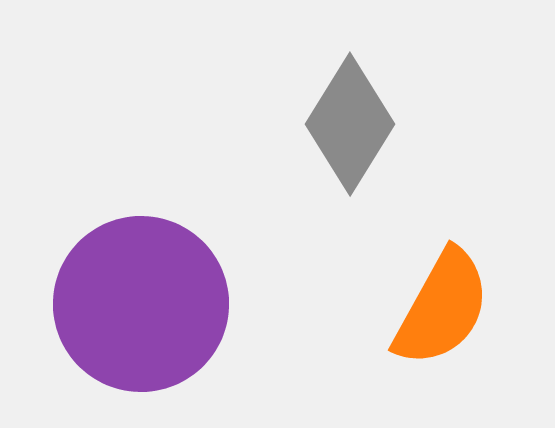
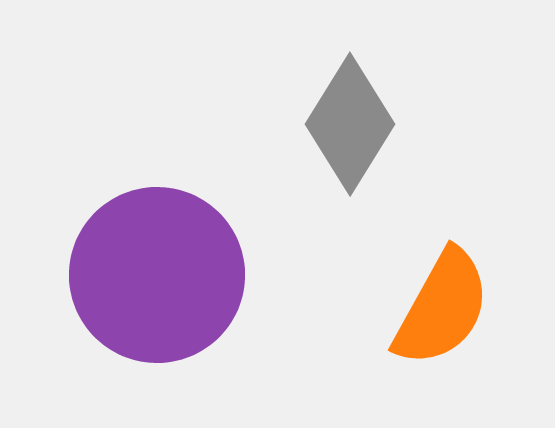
purple circle: moved 16 px right, 29 px up
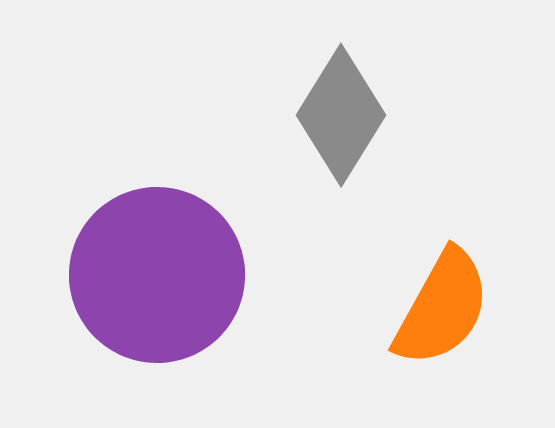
gray diamond: moved 9 px left, 9 px up
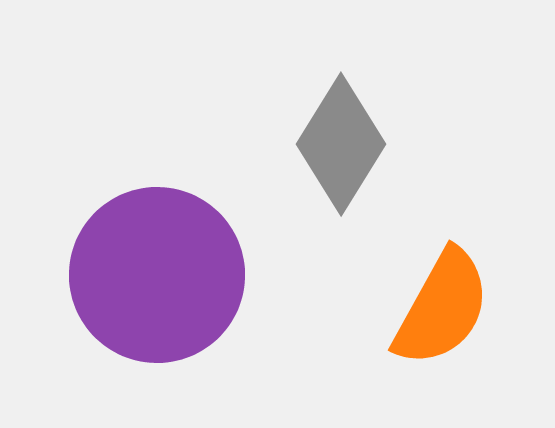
gray diamond: moved 29 px down
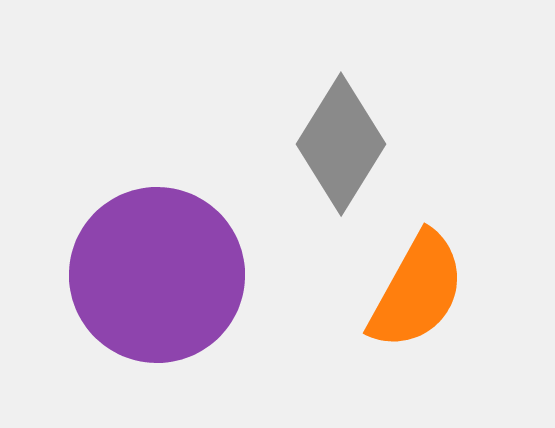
orange semicircle: moved 25 px left, 17 px up
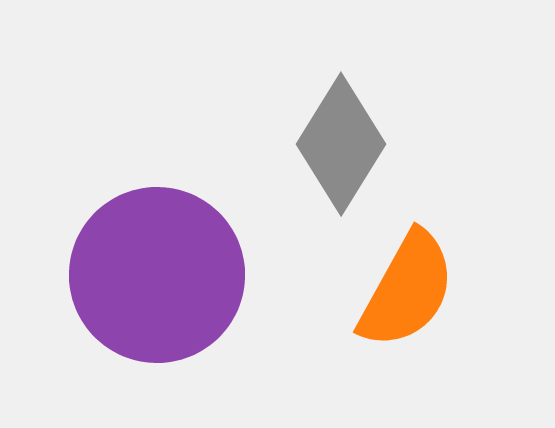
orange semicircle: moved 10 px left, 1 px up
